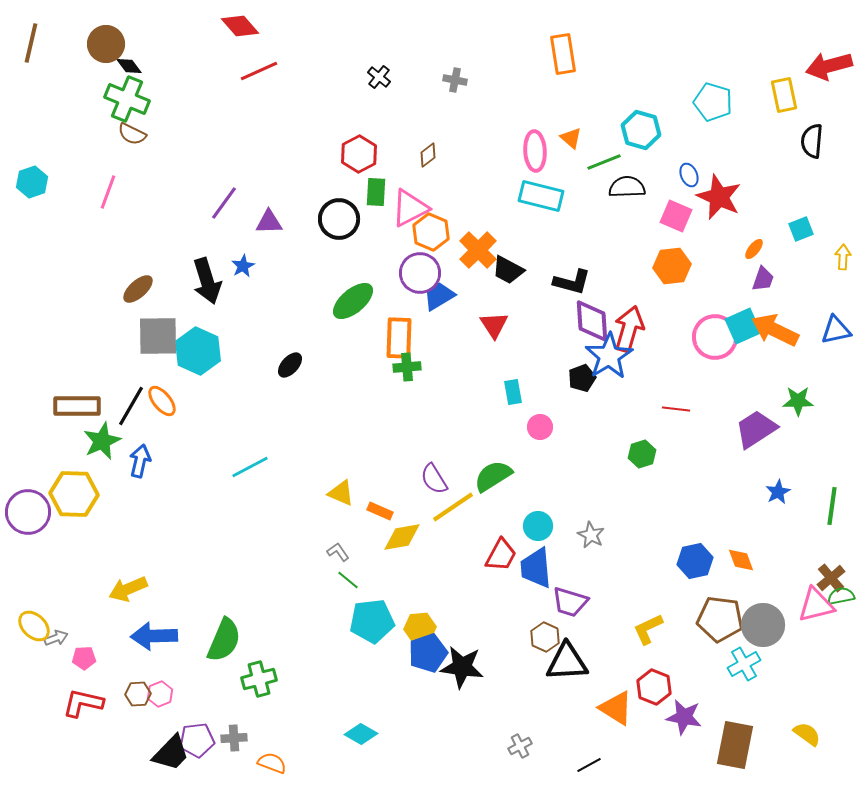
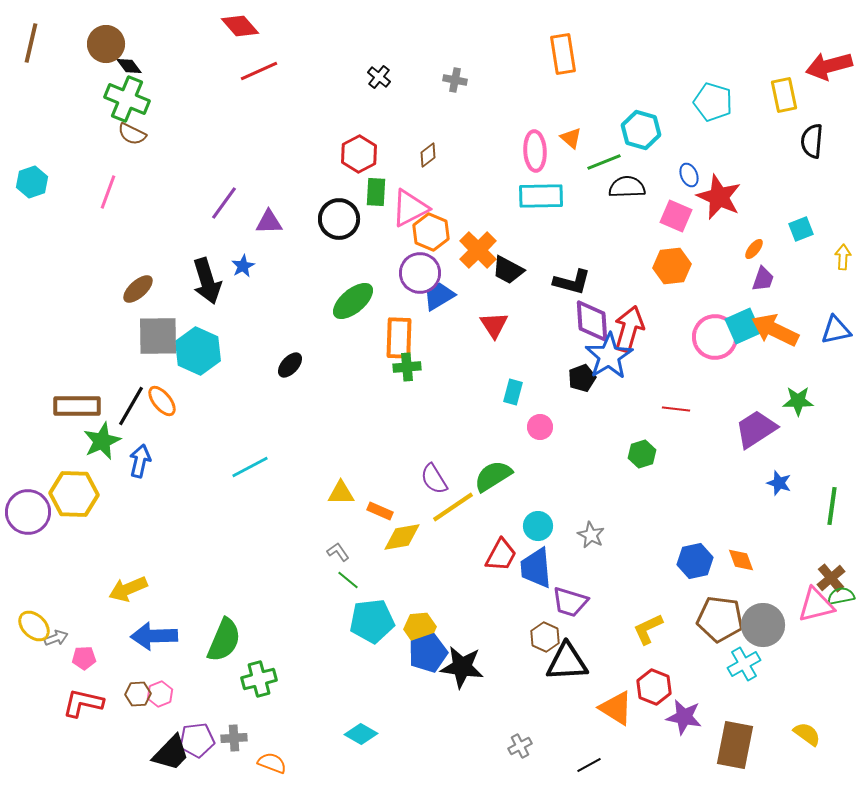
cyan rectangle at (541, 196): rotated 15 degrees counterclockwise
cyan rectangle at (513, 392): rotated 25 degrees clockwise
blue star at (778, 492): moved 1 px right, 9 px up; rotated 25 degrees counterclockwise
yellow triangle at (341, 493): rotated 24 degrees counterclockwise
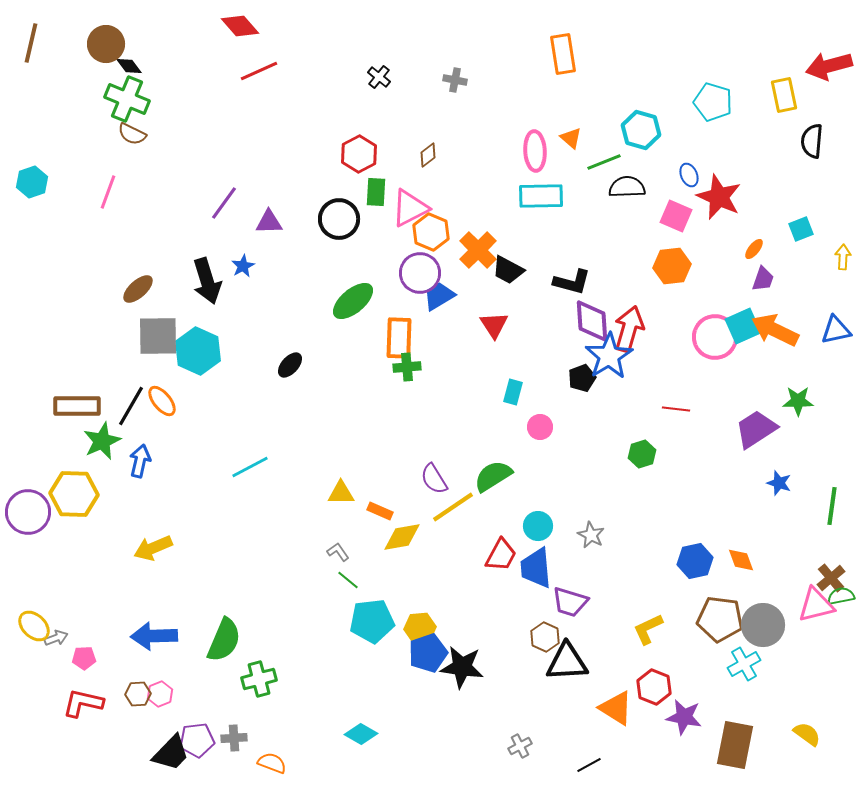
yellow arrow at (128, 589): moved 25 px right, 41 px up
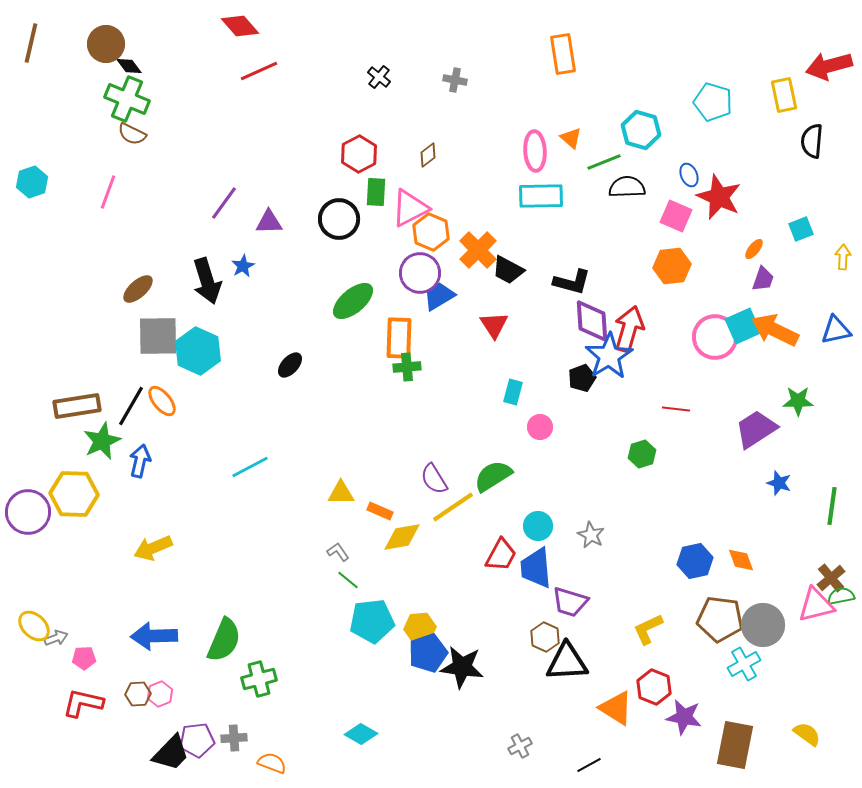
brown rectangle at (77, 406): rotated 9 degrees counterclockwise
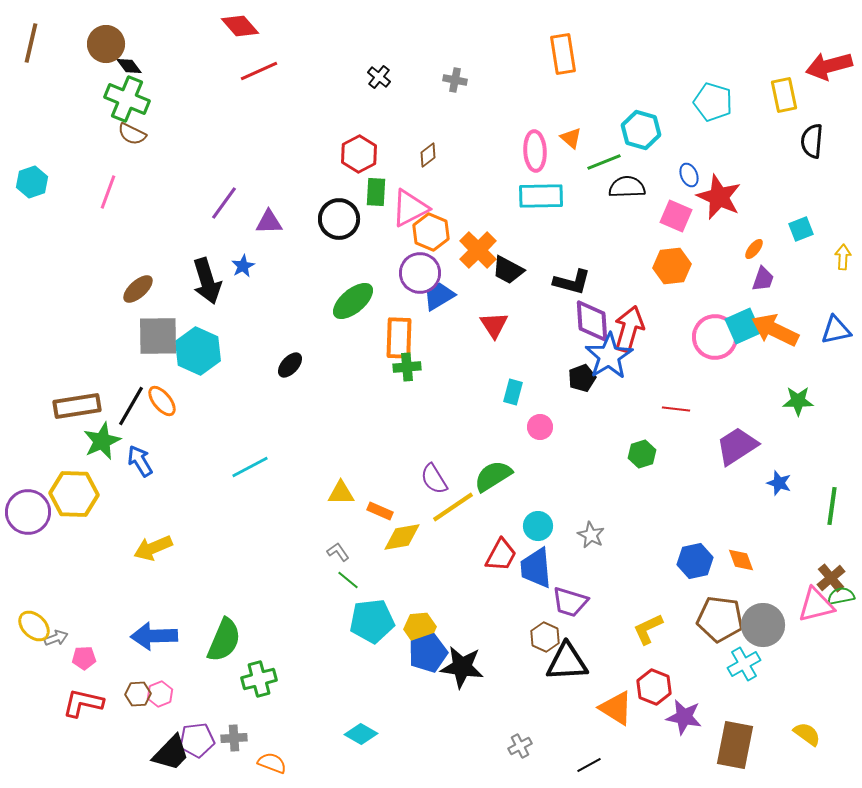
purple trapezoid at (756, 429): moved 19 px left, 17 px down
blue arrow at (140, 461): rotated 44 degrees counterclockwise
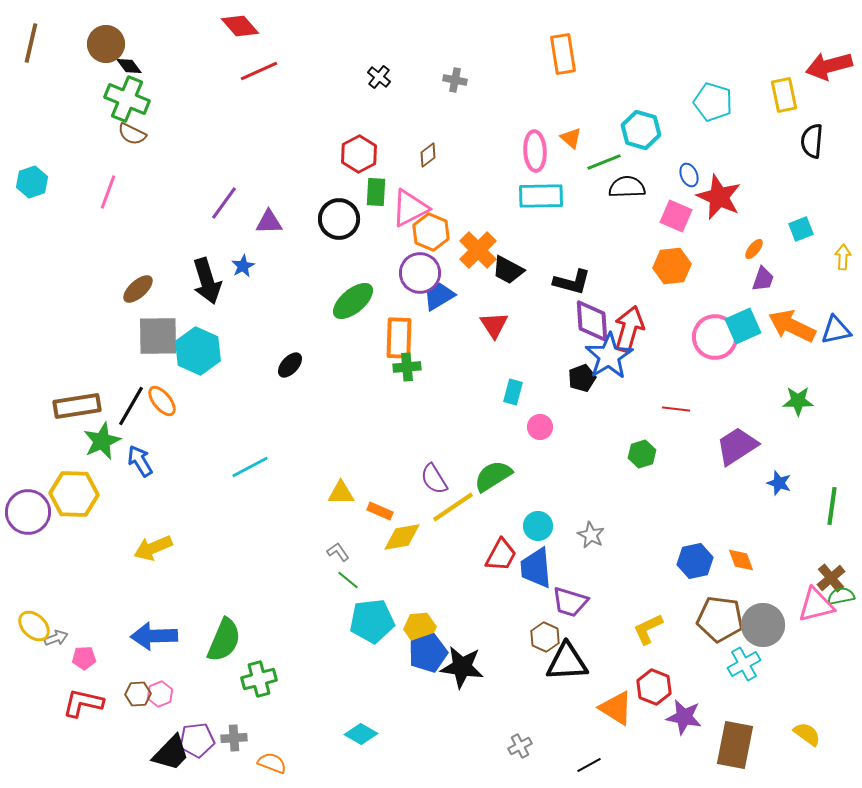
orange arrow at (775, 330): moved 17 px right, 4 px up
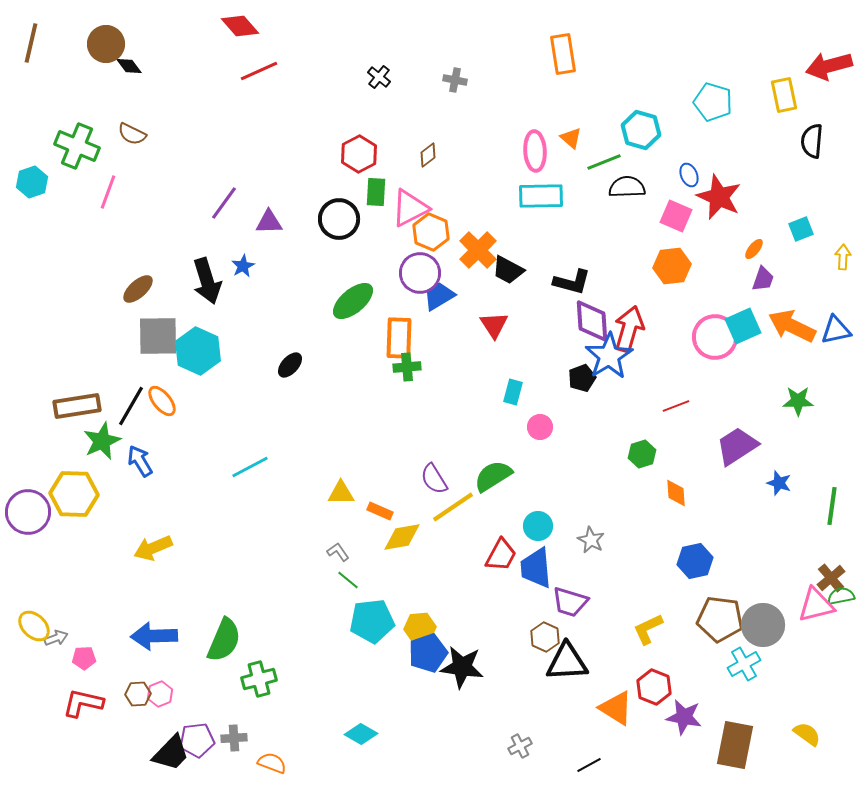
green cross at (127, 99): moved 50 px left, 47 px down
red line at (676, 409): moved 3 px up; rotated 28 degrees counterclockwise
gray star at (591, 535): moved 5 px down
orange diamond at (741, 560): moved 65 px left, 67 px up; rotated 16 degrees clockwise
